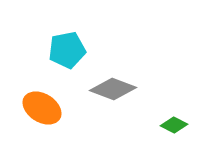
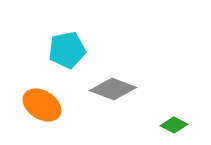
orange ellipse: moved 3 px up
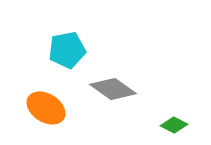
gray diamond: rotated 15 degrees clockwise
orange ellipse: moved 4 px right, 3 px down
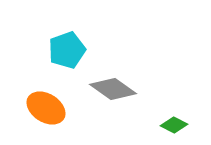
cyan pentagon: rotated 9 degrees counterclockwise
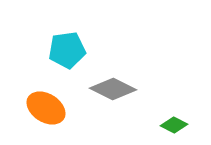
cyan pentagon: rotated 12 degrees clockwise
gray diamond: rotated 9 degrees counterclockwise
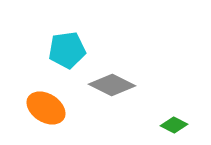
gray diamond: moved 1 px left, 4 px up
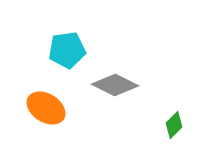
gray diamond: moved 3 px right
green diamond: rotated 72 degrees counterclockwise
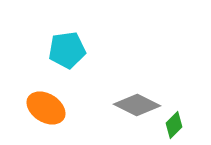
gray diamond: moved 22 px right, 20 px down
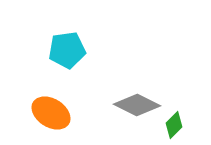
orange ellipse: moved 5 px right, 5 px down
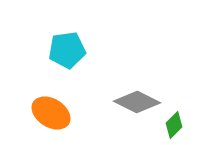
gray diamond: moved 3 px up
